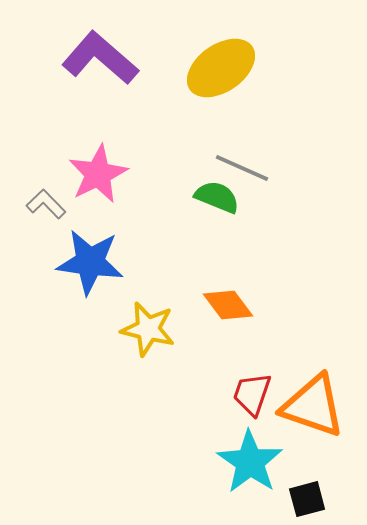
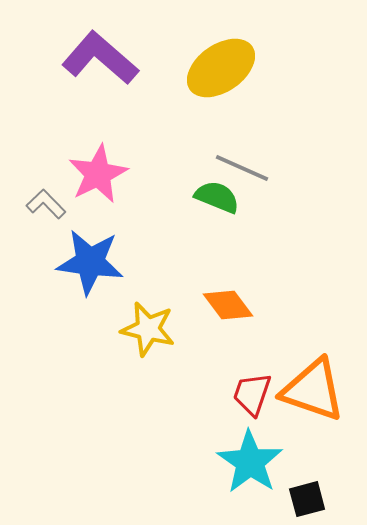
orange triangle: moved 16 px up
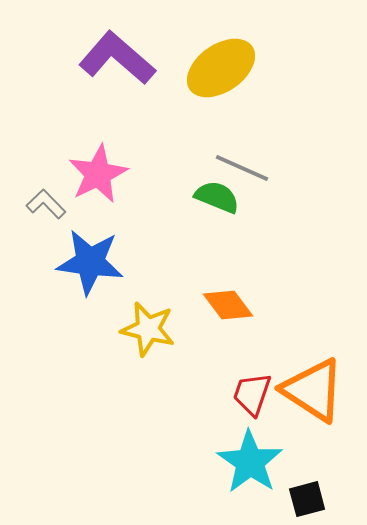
purple L-shape: moved 17 px right
orange triangle: rotated 14 degrees clockwise
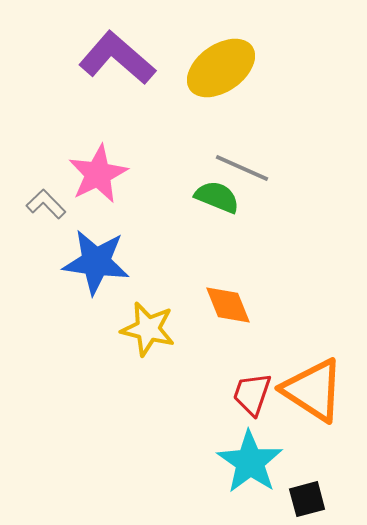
blue star: moved 6 px right
orange diamond: rotated 15 degrees clockwise
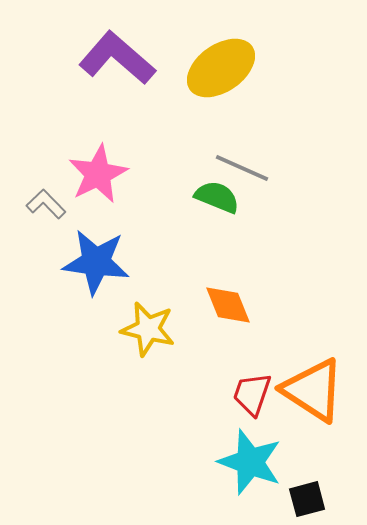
cyan star: rotated 14 degrees counterclockwise
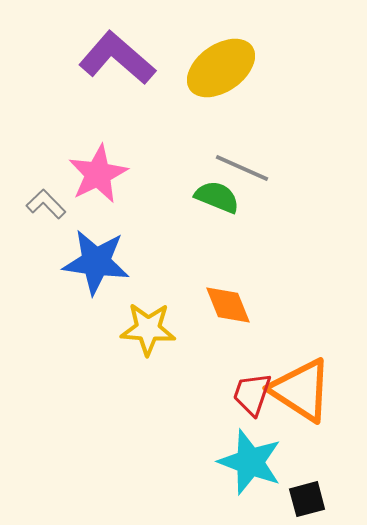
yellow star: rotated 10 degrees counterclockwise
orange triangle: moved 12 px left
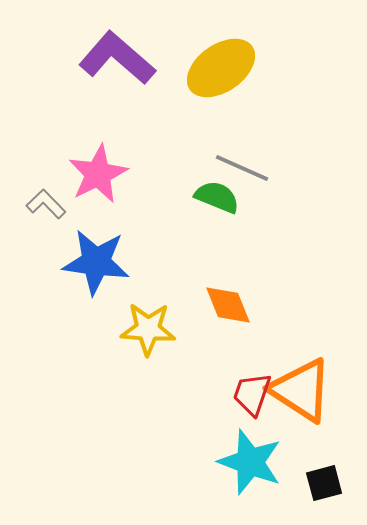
black square: moved 17 px right, 16 px up
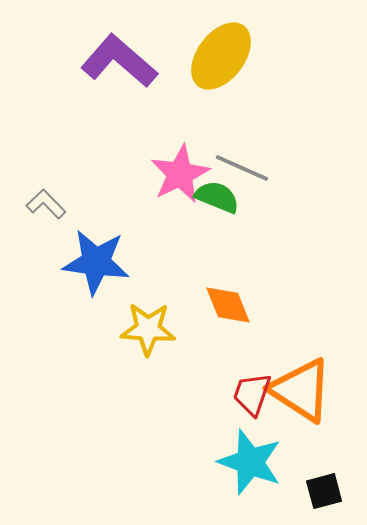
purple L-shape: moved 2 px right, 3 px down
yellow ellipse: moved 12 px up; rotated 18 degrees counterclockwise
pink star: moved 82 px right
black square: moved 8 px down
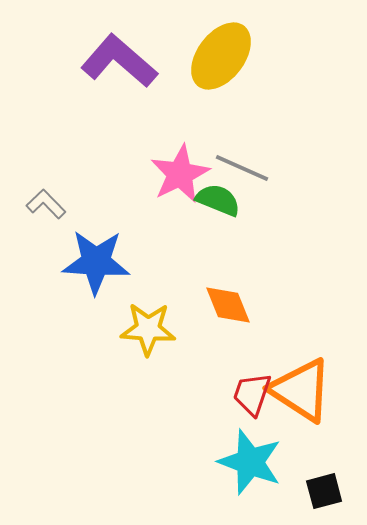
green semicircle: moved 1 px right, 3 px down
blue star: rotated 4 degrees counterclockwise
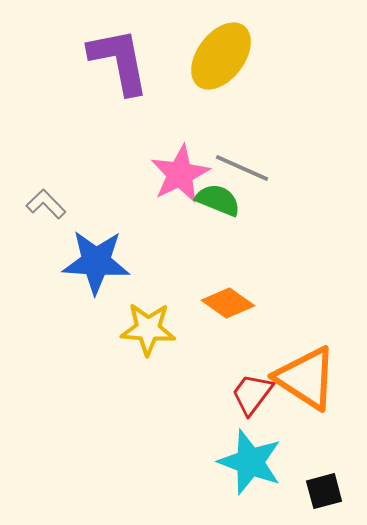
purple L-shape: rotated 38 degrees clockwise
orange diamond: moved 2 px up; rotated 33 degrees counterclockwise
orange triangle: moved 5 px right, 12 px up
red trapezoid: rotated 18 degrees clockwise
